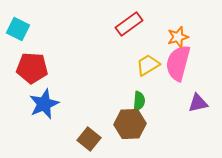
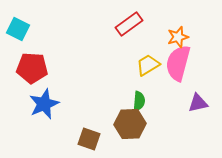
brown square: rotated 20 degrees counterclockwise
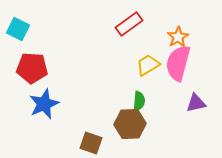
orange star: rotated 15 degrees counterclockwise
purple triangle: moved 2 px left
brown square: moved 2 px right, 4 px down
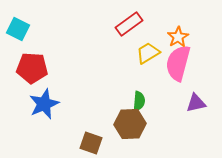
yellow trapezoid: moved 12 px up
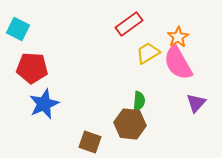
pink semicircle: rotated 45 degrees counterclockwise
purple triangle: rotated 35 degrees counterclockwise
brown hexagon: rotated 8 degrees clockwise
brown square: moved 1 px left, 1 px up
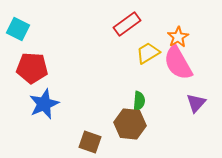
red rectangle: moved 2 px left
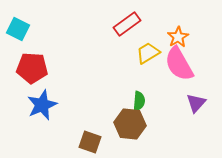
pink semicircle: moved 1 px right, 1 px down
blue star: moved 2 px left, 1 px down
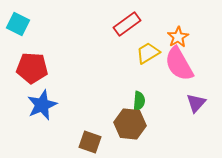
cyan square: moved 5 px up
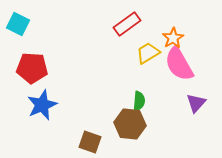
orange star: moved 5 px left, 1 px down
